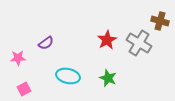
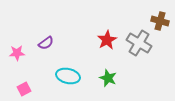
pink star: moved 1 px left, 5 px up
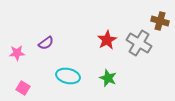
pink square: moved 1 px left, 1 px up; rotated 32 degrees counterclockwise
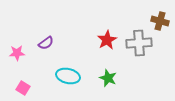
gray cross: rotated 35 degrees counterclockwise
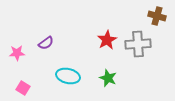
brown cross: moved 3 px left, 5 px up
gray cross: moved 1 px left, 1 px down
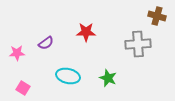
red star: moved 21 px left, 8 px up; rotated 30 degrees clockwise
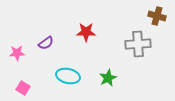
green star: rotated 24 degrees clockwise
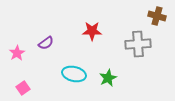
red star: moved 6 px right, 1 px up
pink star: rotated 28 degrees counterclockwise
cyan ellipse: moved 6 px right, 2 px up
pink square: rotated 24 degrees clockwise
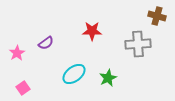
cyan ellipse: rotated 50 degrees counterclockwise
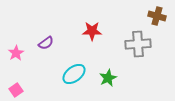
pink star: moved 1 px left
pink square: moved 7 px left, 2 px down
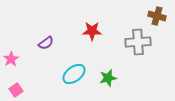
gray cross: moved 2 px up
pink star: moved 5 px left, 6 px down
green star: rotated 12 degrees clockwise
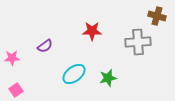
purple semicircle: moved 1 px left, 3 px down
pink star: moved 1 px right, 1 px up; rotated 28 degrees clockwise
